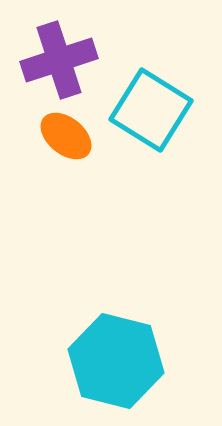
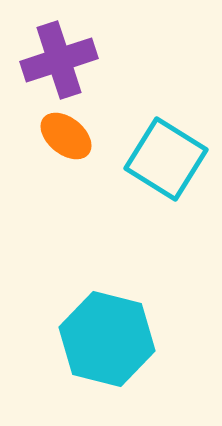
cyan square: moved 15 px right, 49 px down
cyan hexagon: moved 9 px left, 22 px up
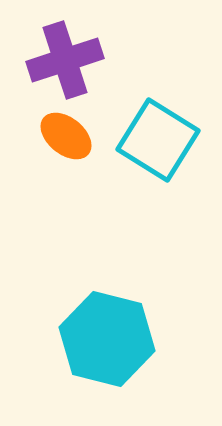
purple cross: moved 6 px right
cyan square: moved 8 px left, 19 px up
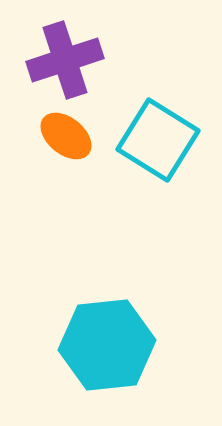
cyan hexagon: moved 6 px down; rotated 20 degrees counterclockwise
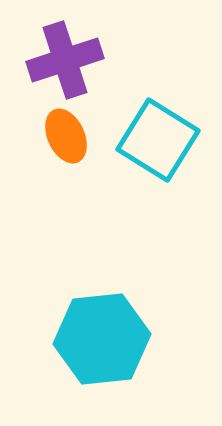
orange ellipse: rotated 26 degrees clockwise
cyan hexagon: moved 5 px left, 6 px up
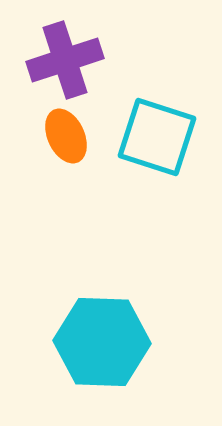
cyan square: moved 1 px left, 3 px up; rotated 14 degrees counterclockwise
cyan hexagon: moved 3 px down; rotated 8 degrees clockwise
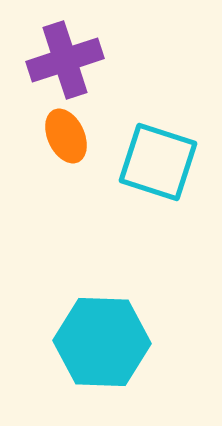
cyan square: moved 1 px right, 25 px down
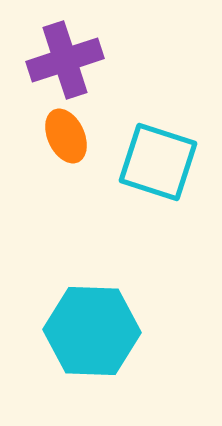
cyan hexagon: moved 10 px left, 11 px up
